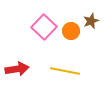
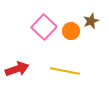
red arrow: rotated 10 degrees counterclockwise
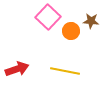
brown star: rotated 28 degrees clockwise
pink square: moved 4 px right, 10 px up
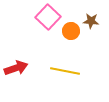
red arrow: moved 1 px left, 1 px up
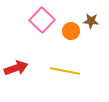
pink square: moved 6 px left, 3 px down
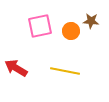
pink square: moved 2 px left, 6 px down; rotated 35 degrees clockwise
red arrow: rotated 130 degrees counterclockwise
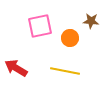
orange circle: moved 1 px left, 7 px down
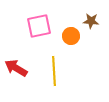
pink square: moved 1 px left
orange circle: moved 1 px right, 2 px up
yellow line: moved 11 px left; rotated 76 degrees clockwise
